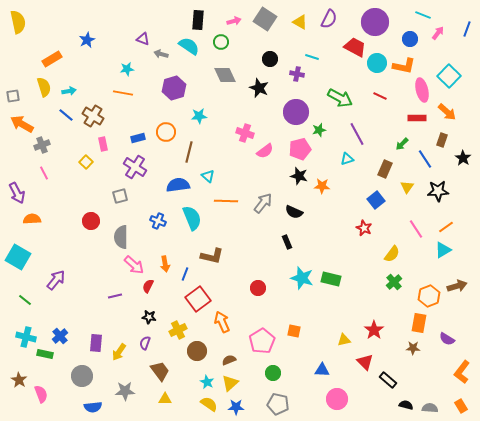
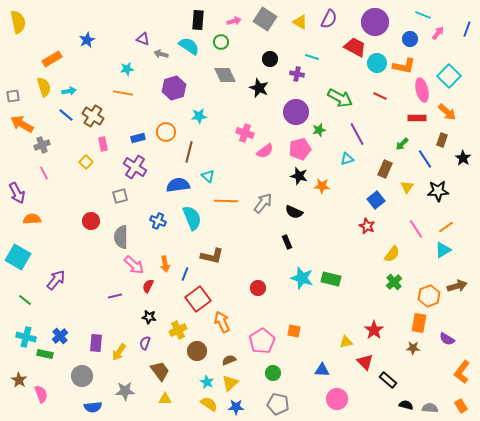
red star at (364, 228): moved 3 px right, 2 px up
yellow triangle at (344, 340): moved 2 px right, 2 px down
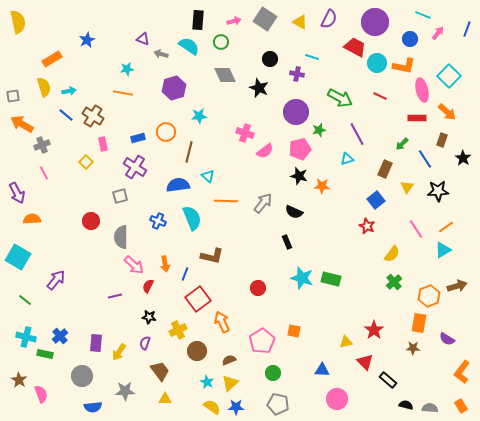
yellow semicircle at (209, 404): moved 3 px right, 3 px down
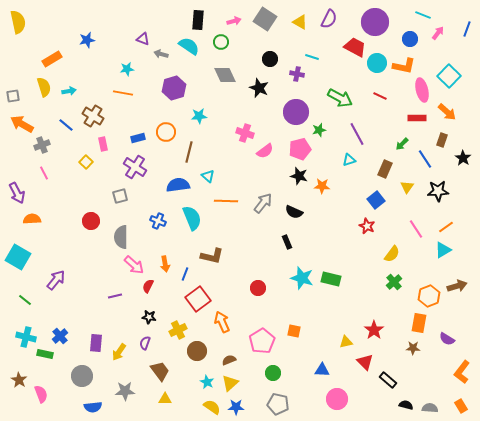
blue star at (87, 40): rotated 14 degrees clockwise
blue line at (66, 115): moved 10 px down
cyan triangle at (347, 159): moved 2 px right, 1 px down
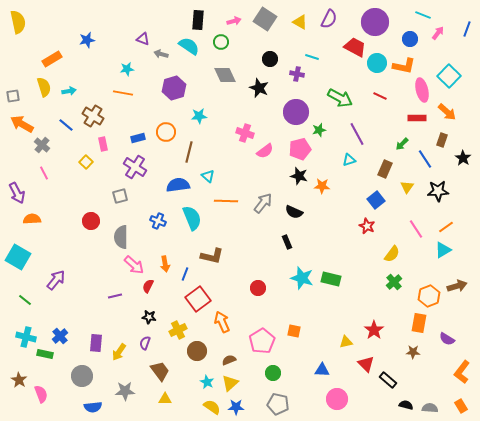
gray cross at (42, 145): rotated 28 degrees counterclockwise
brown star at (413, 348): moved 4 px down
red triangle at (365, 362): moved 1 px right, 2 px down
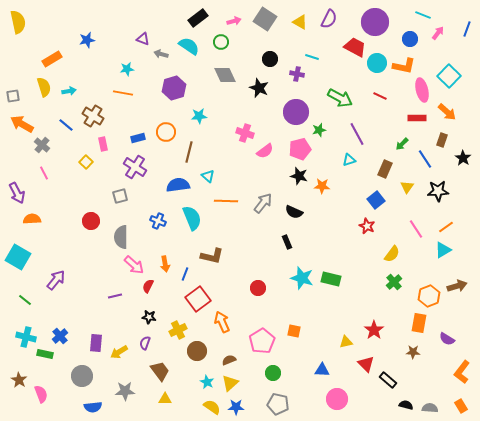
black rectangle at (198, 20): moved 2 px up; rotated 48 degrees clockwise
yellow arrow at (119, 352): rotated 24 degrees clockwise
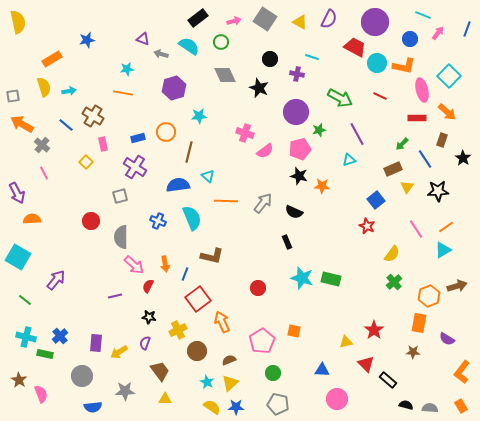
brown rectangle at (385, 169): moved 8 px right; rotated 42 degrees clockwise
